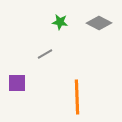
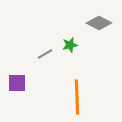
green star: moved 10 px right, 23 px down; rotated 21 degrees counterclockwise
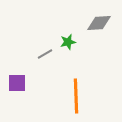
gray diamond: rotated 30 degrees counterclockwise
green star: moved 2 px left, 3 px up
orange line: moved 1 px left, 1 px up
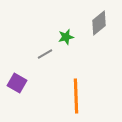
gray diamond: rotated 35 degrees counterclockwise
green star: moved 2 px left, 5 px up
purple square: rotated 30 degrees clockwise
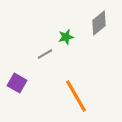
orange line: rotated 28 degrees counterclockwise
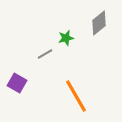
green star: moved 1 px down
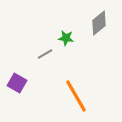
green star: rotated 21 degrees clockwise
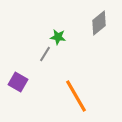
green star: moved 8 px left, 1 px up
gray line: rotated 28 degrees counterclockwise
purple square: moved 1 px right, 1 px up
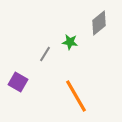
green star: moved 12 px right, 5 px down
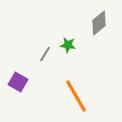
green star: moved 2 px left, 3 px down
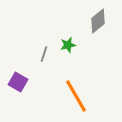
gray diamond: moved 1 px left, 2 px up
green star: rotated 21 degrees counterclockwise
gray line: moved 1 px left; rotated 14 degrees counterclockwise
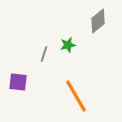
purple square: rotated 24 degrees counterclockwise
